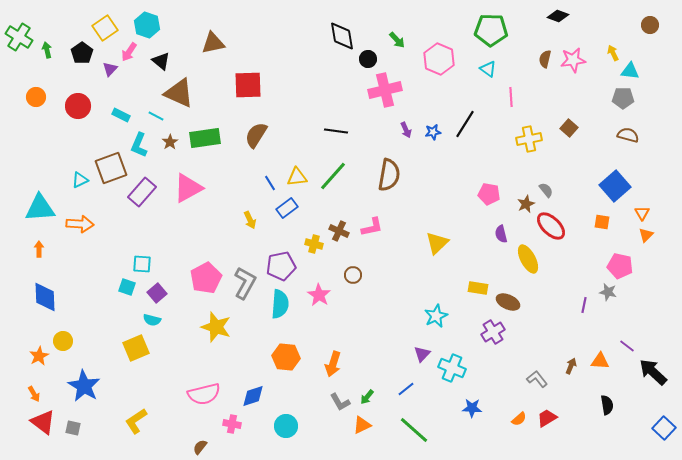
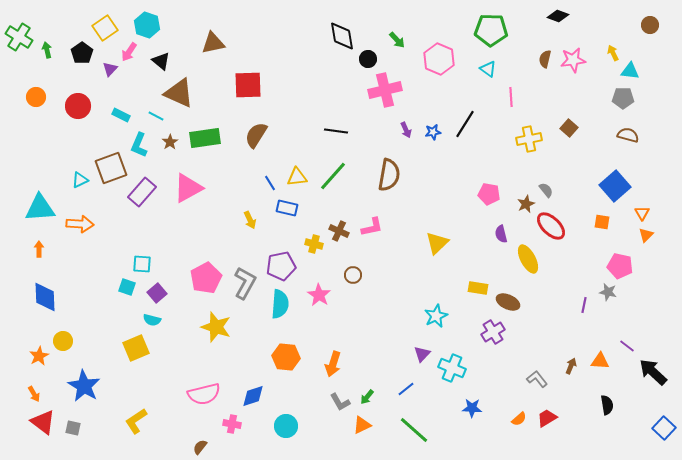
blue rectangle at (287, 208): rotated 50 degrees clockwise
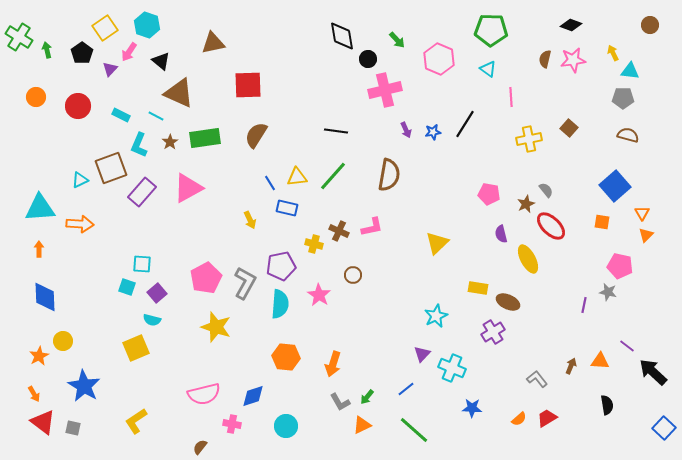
black diamond at (558, 16): moved 13 px right, 9 px down
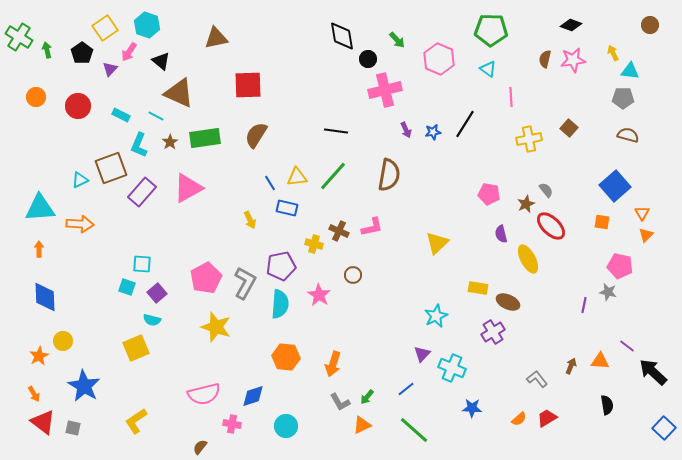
brown triangle at (213, 43): moved 3 px right, 5 px up
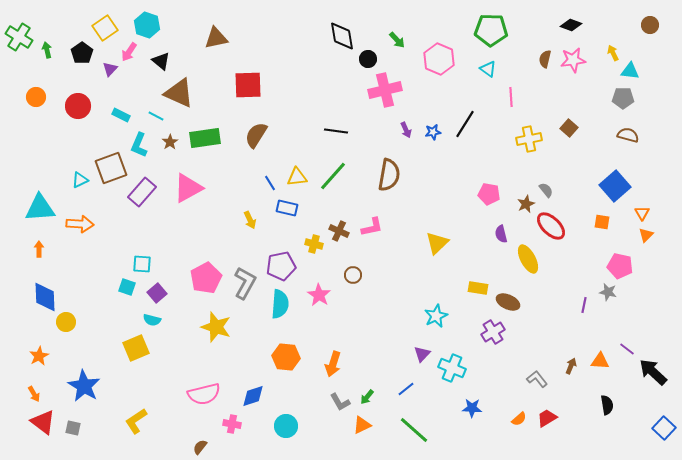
yellow circle at (63, 341): moved 3 px right, 19 px up
purple line at (627, 346): moved 3 px down
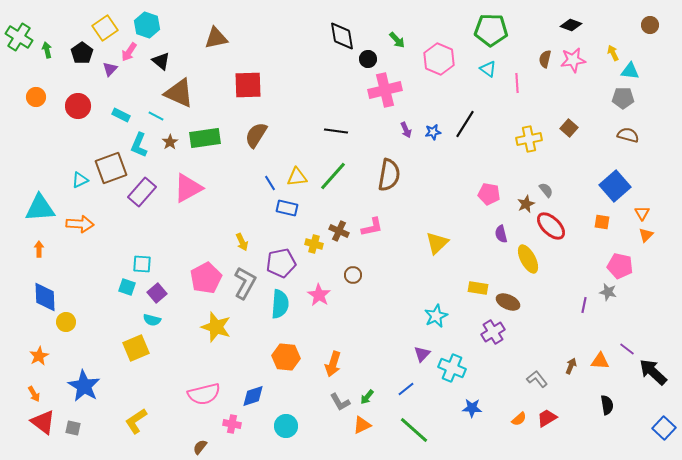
pink line at (511, 97): moved 6 px right, 14 px up
yellow arrow at (250, 220): moved 8 px left, 22 px down
purple pentagon at (281, 266): moved 3 px up
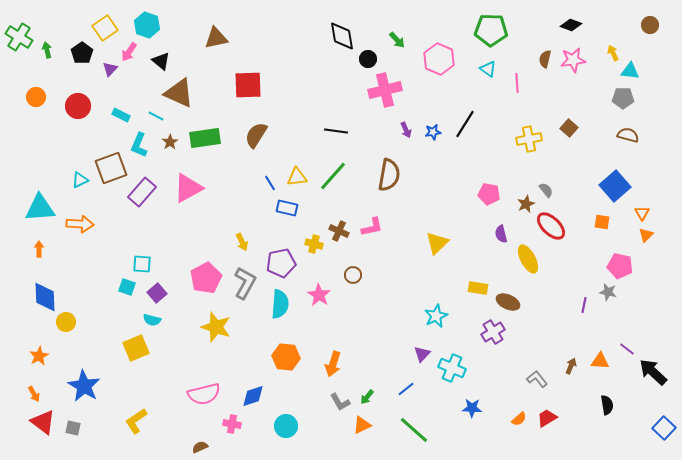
brown semicircle at (200, 447): rotated 28 degrees clockwise
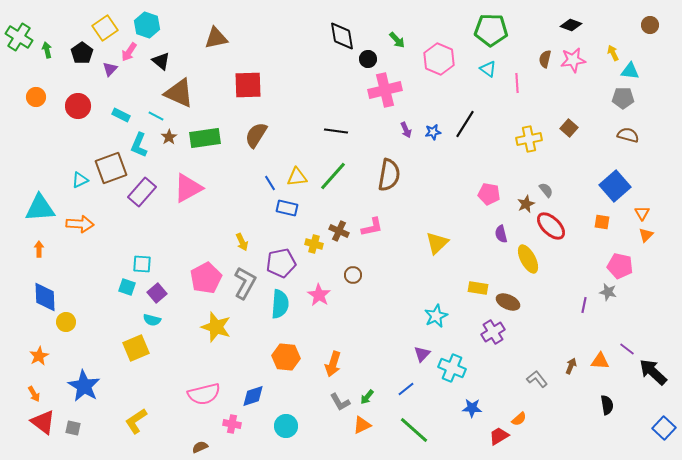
brown star at (170, 142): moved 1 px left, 5 px up
red trapezoid at (547, 418): moved 48 px left, 18 px down
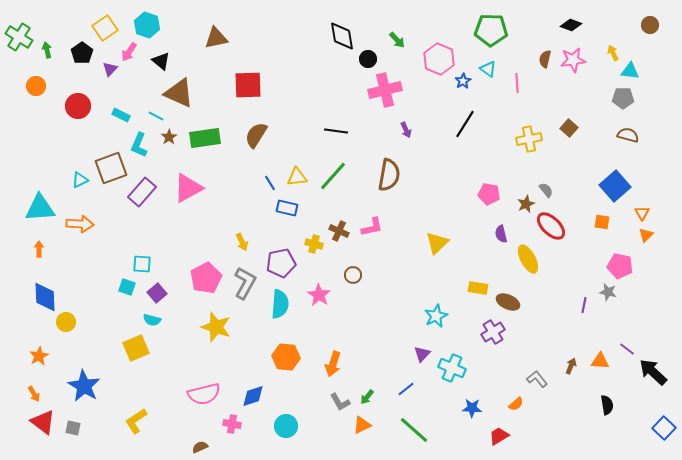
orange circle at (36, 97): moved 11 px up
blue star at (433, 132): moved 30 px right, 51 px up; rotated 21 degrees counterclockwise
orange semicircle at (519, 419): moved 3 px left, 15 px up
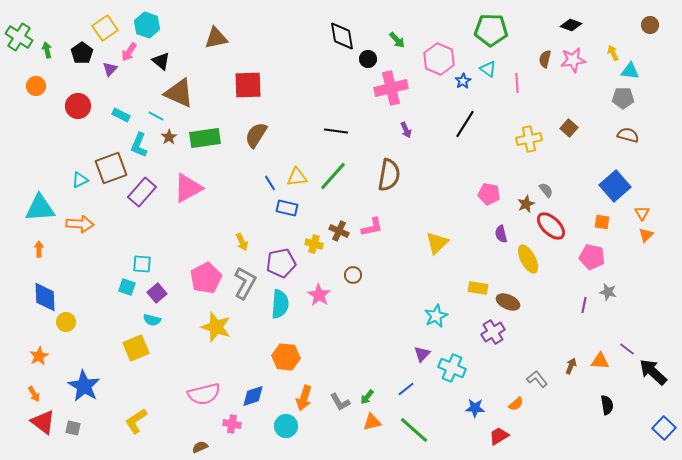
pink cross at (385, 90): moved 6 px right, 2 px up
pink pentagon at (620, 266): moved 28 px left, 9 px up
orange arrow at (333, 364): moved 29 px left, 34 px down
blue star at (472, 408): moved 3 px right
orange triangle at (362, 425): moved 10 px right, 3 px up; rotated 12 degrees clockwise
